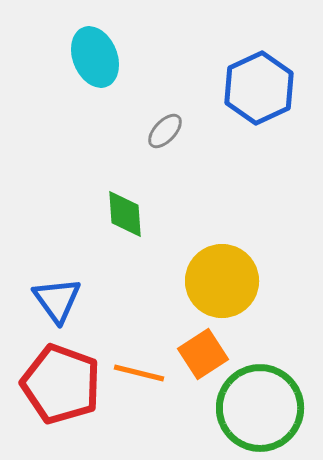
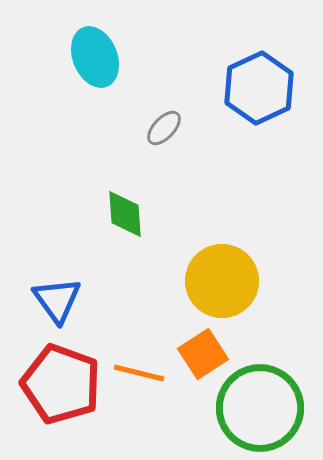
gray ellipse: moved 1 px left, 3 px up
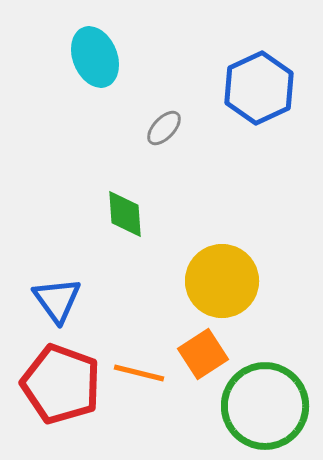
green circle: moved 5 px right, 2 px up
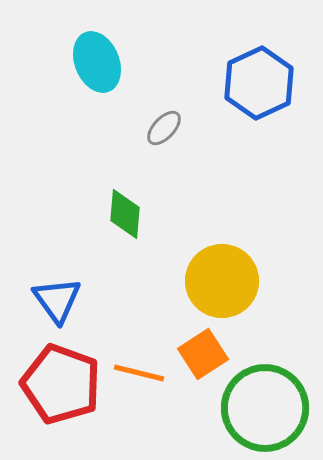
cyan ellipse: moved 2 px right, 5 px down
blue hexagon: moved 5 px up
green diamond: rotated 9 degrees clockwise
green circle: moved 2 px down
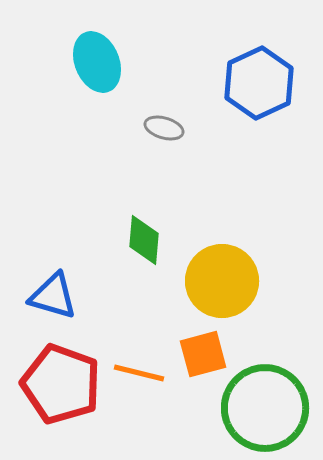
gray ellipse: rotated 63 degrees clockwise
green diamond: moved 19 px right, 26 px down
blue triangle: moved 4 px left, 4 px up; rotated 38 degrees counterclockwise
orange square: rotated 18 degrees clockwise
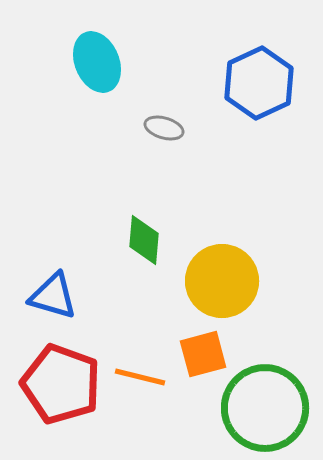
orange line: moved 1 px right, 4 px down
